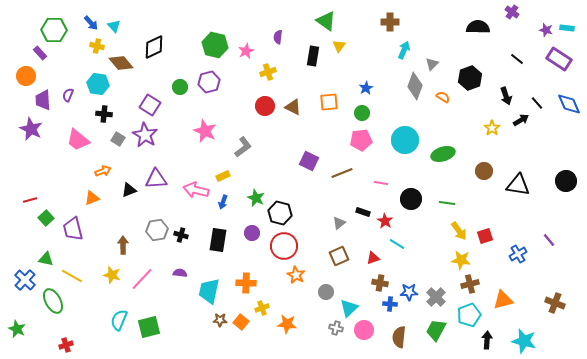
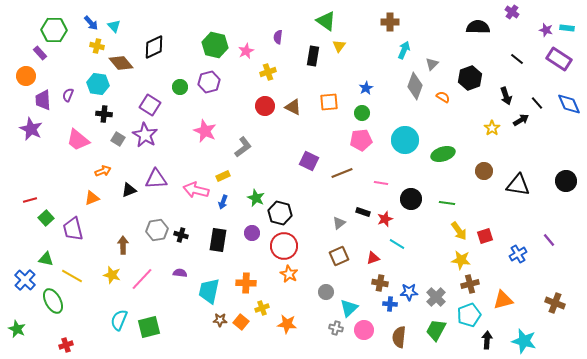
red star at (385, 221): moved 2 px up; rotated 21 degrees clockwise
orange star at (296, 275): moved 7 px left, 1 px up
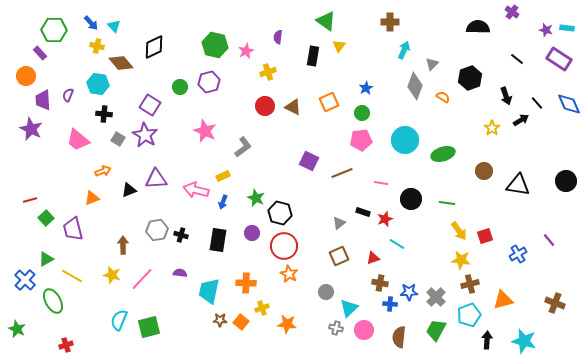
orange square at (329, 102): rotated 18 degrees counterclockwise
green triangle at (46, 259): rotated 42 degrees counterclockwise
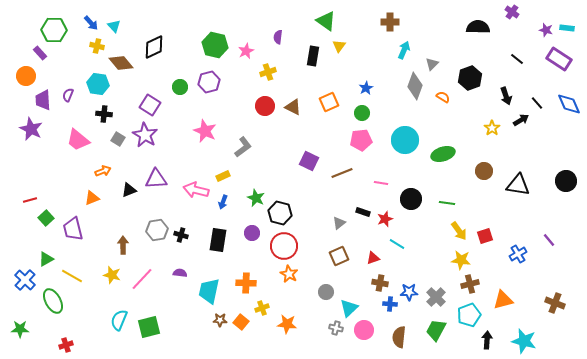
green star at (17, 329): moved 3 px right; rotated 24 degrees counterclockwise
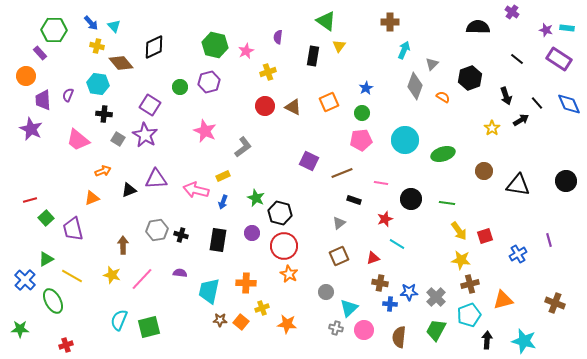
black rectangle at (363, 212): moved 9 px left, 12 px up
purple line at (549, 240): rotated 24 degrees clockwise
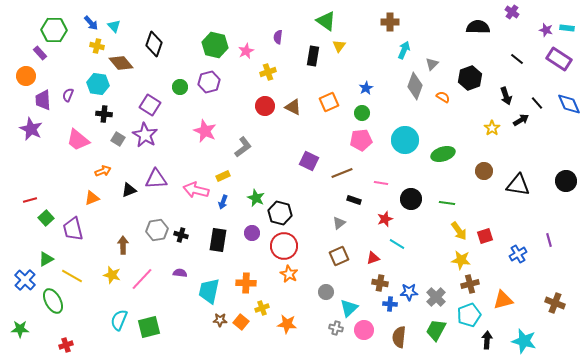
black diamond at (154, 47): moved 3 px up; rotated 45 degrees counterclockwise
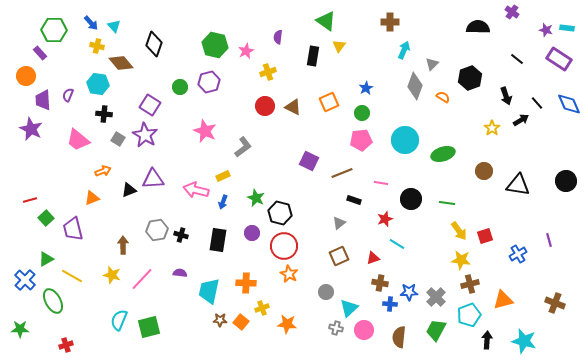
purple triangle at (156, 179): moved 3 px left
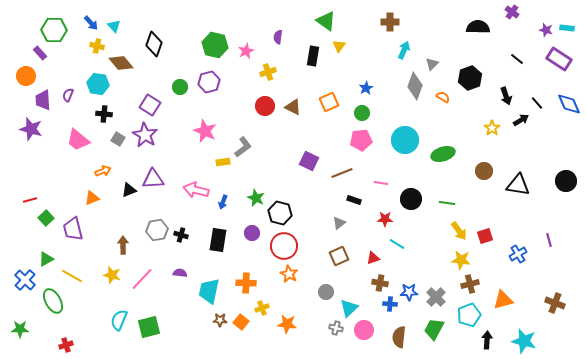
purple star at (31, 129): rotated 10 degrees counterclockwise
yellow rectangle at (223, 176): moved 14 px up; rotated 16 degrees clockwise
red star at (385, 219): rotated 21 degrees clockwise
green trapezoid at (436, 330): moved 2 px left, 1 px up
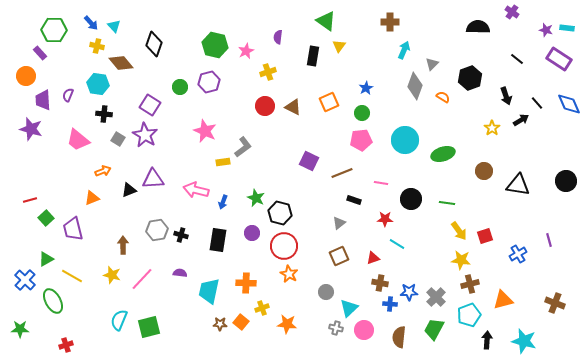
brown star at (220, 320): moved 4 px down
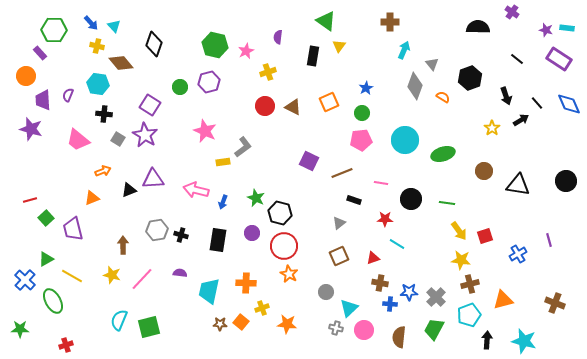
gray triangle at (432, 64): rotated 24 degrees counterclockwise
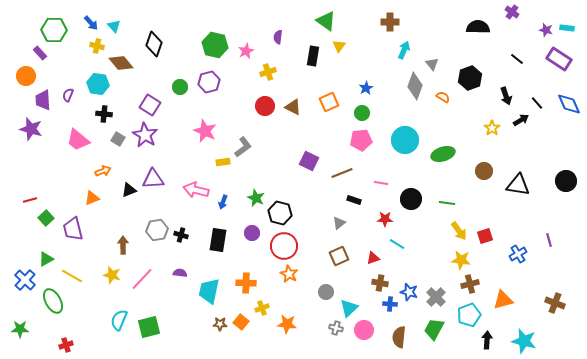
blue star at (409, 292): rotated 18 degrees clockwise
